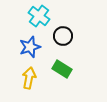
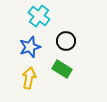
black circle: moved 3 px right, 5 px down
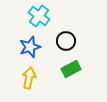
green rectangle: moved 9 px right; rotated 60 degrees counterclockwise
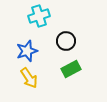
cyan cross: rotated 35 degrees clockwise
blue star: moved 3 px left, 4 px down
yellow arrow: rotated 135 degrees clockwise
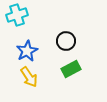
cyan cross: moved 22 px left, 1 px up
blue star: rotated 10 degrees counterclockwise
yellow arrow: moved 1 px up
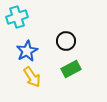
cyan cross: moved 2 px down
yellow arrow: moved 3 px right
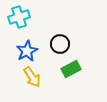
cyan cross: moved 2 px right
black circle: moved 6 px left, 3 px down
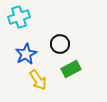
blue star: moved 1 px left, 3 px down
yellow arrow: moved 6 px right, 3 px down
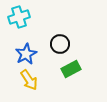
yellow arrow: moved 9 px left
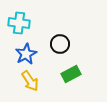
cyan cross: moved 6 px down; rotated 25 degrees clockwise
green rectangle: moved 5 px down
yellow arrow: moved 1 px right, 1 px down
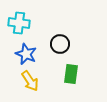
blue star: rotated 20 degrees counterclockwise
green rectangle: rotated 54 degrees counterclockwise
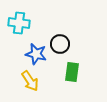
blue star: moved 10 px right; rotated 10 degrees counterclockwise
green rectangle: moved 1 px right, 2 px up
